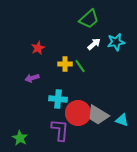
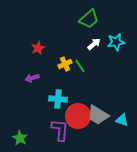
yellow cross: rotated 24 degrees counterclockwise
red circle: moved 3 px down
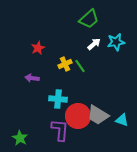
purple arrow: rotated 24 degrees clockwise
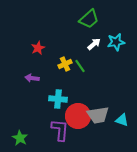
gray trapezoid: rotated 40 degrees counterclockwise
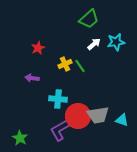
purple L-shape: rotated 125 degrees counterclockwise
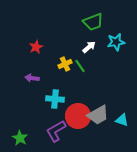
green trapezoid: moved 4 px right, 3 px down; rotated 20 degrees clockwise
white arrow: moved 5 px left, 3 px down
red star: moved 2 px left, 1 px up
cyan cross: moved 3 px left
gray trapezoid: rotated 20 degrees counterclockwise
purple L-shape: moved 4 px left, 1 px down
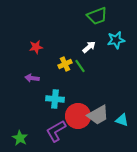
green trapezoid: moved 4 px right, 6 px up
cyan star: moved 2 px up
red star: rotated 16 degrees clockwise
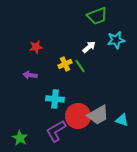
purple arrow: moved 2 px left, 3 px up
